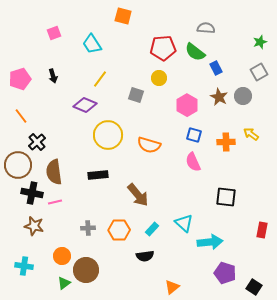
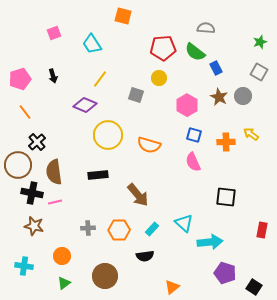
gray square at (259, 72): rotated 30 degrees counterclockwise
orange line at (21, 116): moved 4 px right, 4 px up
brown circle at (86, 270): moved 19 px right, 6 px down
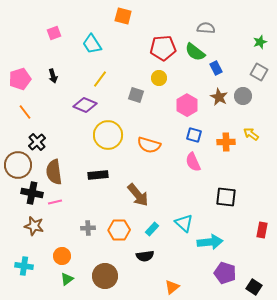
green triangle at (64, 283): moved 3 px right, 4 px up
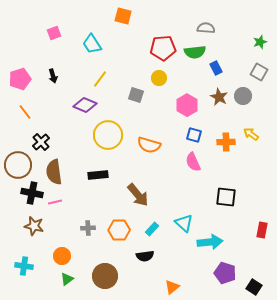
green semicircle at (195, 52): rotated 45 degrees counterclockwise
black cross at (37, 142): moved 4 px right
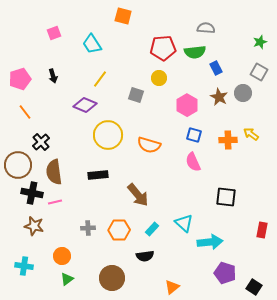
gray circle at (243, 96): moved 3 px up
orange cross at (226, 142): moved 2 px right, 2 px up
brown circle at (105, 276): moved 7 px right, 2 px down
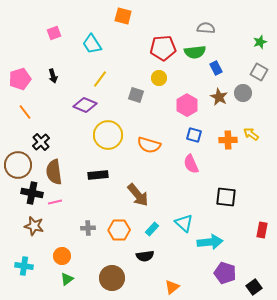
pink semicircle at (193, 162): moved 2 px left, 2 px down
black square at (254, 287): rotated 21 degrees clockwise
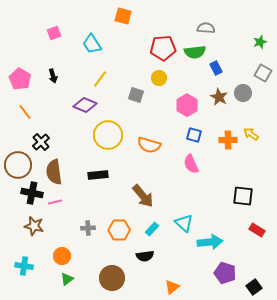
gray square at (259, 72): moved 4 px right, 1 px down
pink pentagon at (20, 79): rotated 25 degrees counterclockwise
brown arrow at (138, 195): moved 5 px right, 1 px down
black square at (226, 197): moved 17 px right, 1 px up
red rectangle at (262, 230): moved 5 px left; rotated 70 degrees counterclockwise
